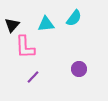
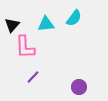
purple circle: moved 18 px down
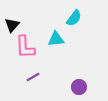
cyan triangle: moved 10 px right, 15 px down
purple line: rotated 16 degrees clockwise
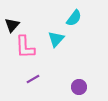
cyan triangle: rotated 42 degrees counterclockwise
purple line: moved 2 px down
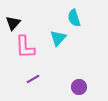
cyan semicircle: rotated 126 degrees clockwise
black triangle: moved 1 px right, 2 px up
cyan triangle: moved 2 px right, 1 px up
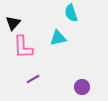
cyan semicircle: moved 3 px left, 5 px up
cyan triangle: rotated 36 degrees clockwise
pink L-shape: moved 2 px left
purple circle: moved 3 px right
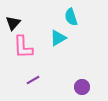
cyan semicircle: moved 4 px down
cyan triangle: rotated 18 degrees counterclockwise
purple line: moved 1 px down
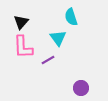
black triangle: moved 8 px right, 1 px up
cyan triangle: rotated 36 degrees counterclockwise
purple line: moved 15 px right, 20 px up
purple circle: moved 1 px left, 1 px down
